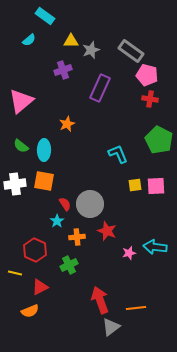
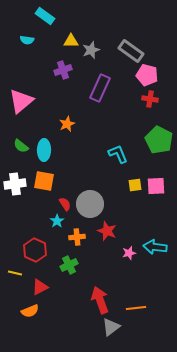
cyan semicircle: moved 2 px left; rotated 48 degrees clockwise
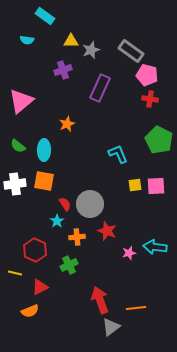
green semicircle: moved 3 px left
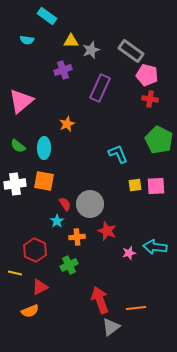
cyan rectangle: moved 2 px right
cyan ellipse: moved 2 px up
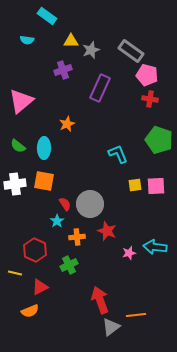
green pentagon: rotated 8 degrees counterclockwise
orange line: moved 7 px down
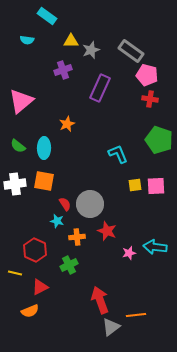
cyan star: rotated 24 degrees counterclockwise
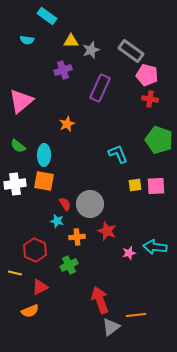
cyan ellipse: moved 7 px down
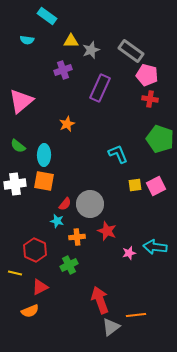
green pentagon: moved 1 px right, 1 px up
pink square: rotated 24 degrees counterclockwise
red semicircle: rotated 72 degrees clockwise
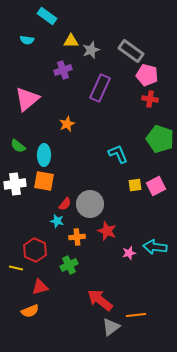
pink triangle: moved 6 px right, 2 px up
yellow line: moved 1 px right, 5 px up
red triangle: rotated 12 degrees clockwise
red arrow: rotated 32 degrees counterclockwise
